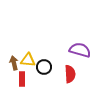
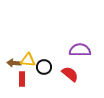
purple semicircle: rotated 15 degrees counterclockwise
brown arrow: rotated 72 degrees counterclockwise
red semicircle: rotated 48 degrees counterclockwise
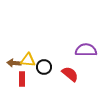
purple semicircle: moved 6 px right
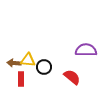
red semicircle: moved 2 px right, 3 px down
red rectangle: moved 1 px left
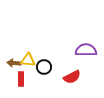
red semicircle: rotated 114 degrees clockwise
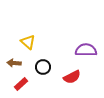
yellow triangle: moved 18 px up; rotated 35 degrees clockwise
black circle: moved 1 px left
red rectangle: moved 5 px down; rotated 48 degrees clockwise
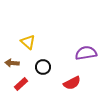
purple semicircle: moved 3 px down; rotated 10 degrees counterclockwise
brown arrow: moved 2 px left
red semicircle: moved 6 px down
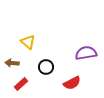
black circle: moved 3 px right
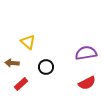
red semicircle: moved 15 px right
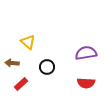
black circle: moved 1 px right
red semicircle: moved 1 px left; rotated 30 degrees clockwise
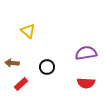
yellow triangle: moved 11 px up
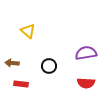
black circle: moved 2 px right, 1 px up
red rectangle: rotated 48 degrees clockwise
